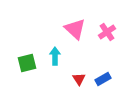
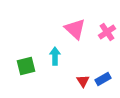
green square: moved 1 px left, 3 px down
red triangle: moved 4 px right, 2 px down
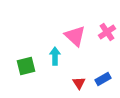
pink triangle: moved 7 px down
red triangle: moved 4 px left, 2 px down
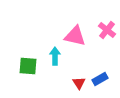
pink cross: moved 2 px up; rotated 18 degrees counterclockwise
pink triangle: rotated 30 degrees counterclockwise
green square: moved 2 px right; rotated 18 degrees clockwise
blue rectangle: moved 3 px left
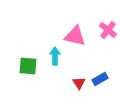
pink cross: moved 1 px right
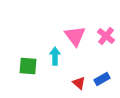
pink cross: moved 2 px left, 6 px down
pink triangle: rotated 40 degrees clockwise
blue rectangle: moved 2 px right
red triangle: rotated 16 degrees counterclockwise
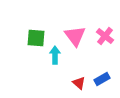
pink cross: moved 1 px left
cyan arrow: moved 1 px up
green square: moved 8 px right, 28 px up
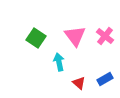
green square: rotated 30 degrees clockwise
cyan arrow: moved 4 px right, 7 px down; rotated 12 degrees counterclockwise
blue rectangle: moved 3 px right
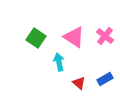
pink triangle: moved 1 px left, 1 px down; rotated 20 degrees counterclockwise
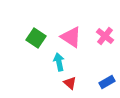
pink triangle: moved 3 px left
blue rectangle: moved 2 px right, 3 px down
red triangle: moved 9 px left
